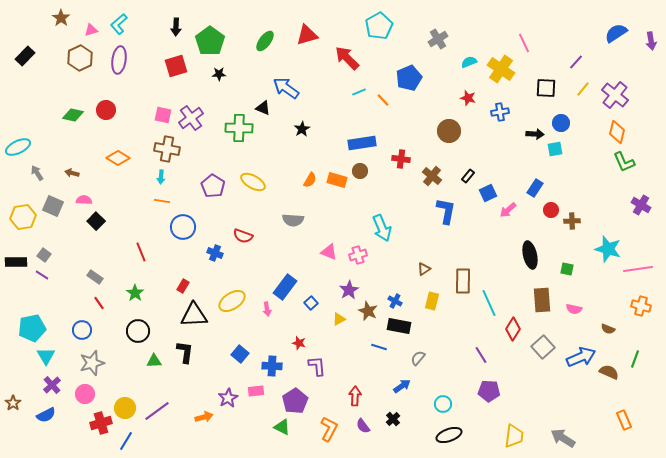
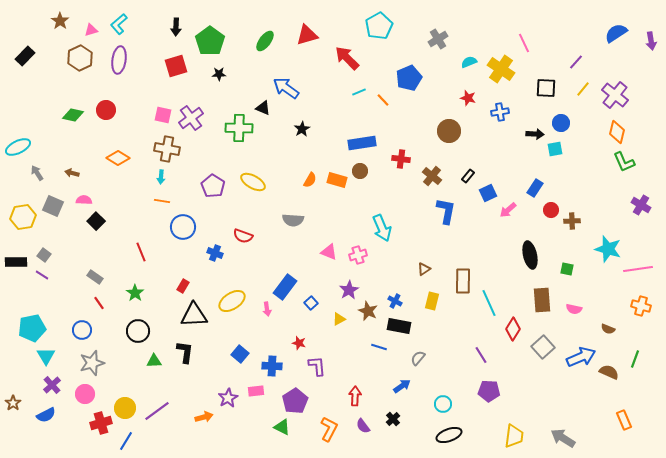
brown star at (61, 18): moved 1 px left, 3 px down
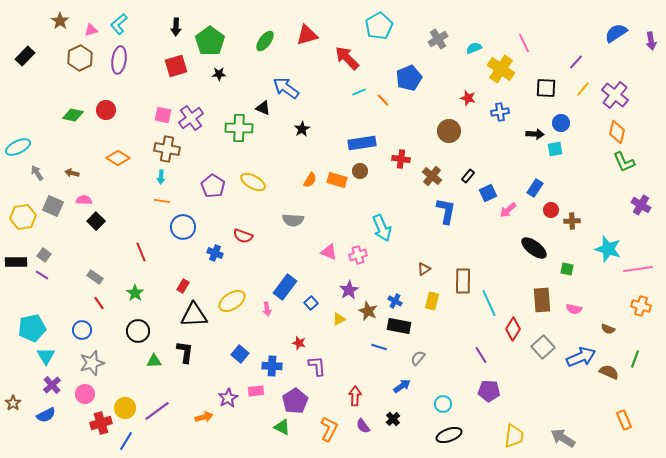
cyan semicircle at (469, 62): moved 5 px right, 14 px up
black ellipse at (530, 255): moved 4 px right, 7 px up; rotated 40 degrees counterclockwise
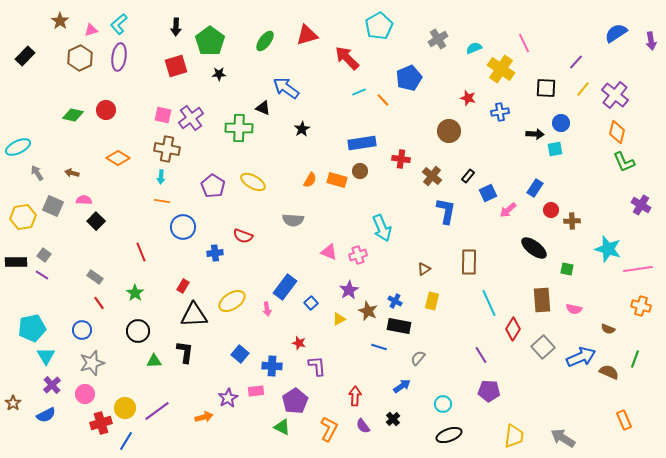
purple ellipse at (119, 60): moved 3 px up
blue cross at (215, 253): rotated 28 degrees counterclockwise
brown rectangle at (463, 281): moved 6 px right, 19 px up
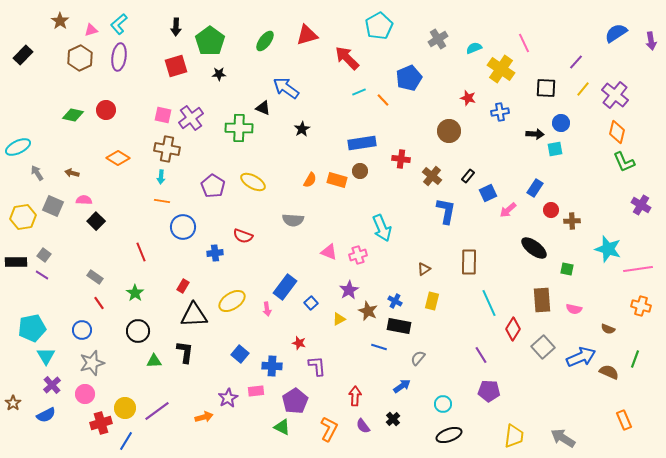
black rectangle at (25, 56): moved 2 px left, 1 px up
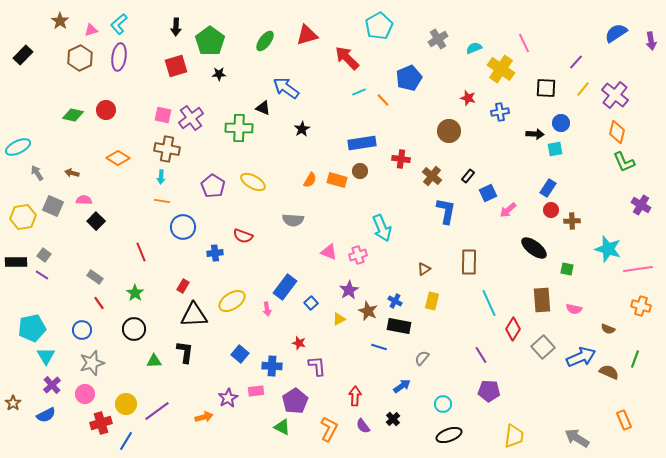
blue rectangle at (535, 188): moved 13 px right
black circle at (138, 331): moved 4 px left, 2 px up
gray semicircle at (418, 358): moved 4 px right
yellow circle at (125, 408): moved 1 px right, 4 px up
gray arrow at (563, 438): moved 14 px right
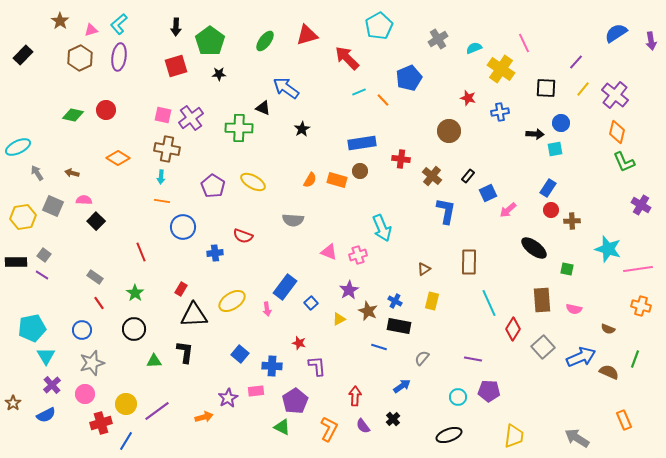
red rectangle at (183, 286): moved 2 px left, 3 px down
purple line at (481, 355): moved 8 px left, 4 px down; rotated 48 degrees counterclockwise
cyan circle at (443, 404): moved 15 px right, 7 px up
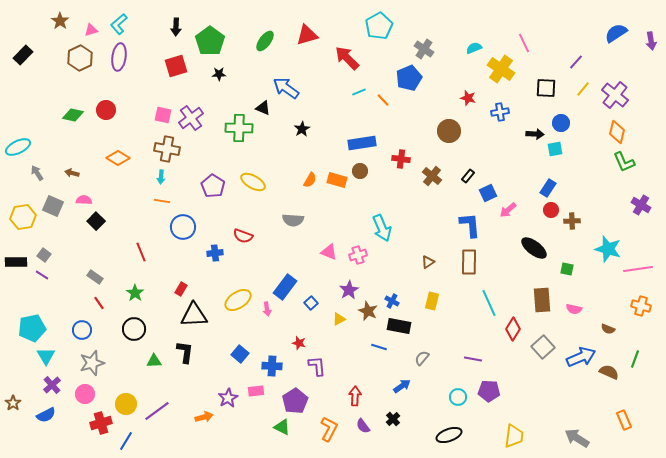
gray cross at (438, 39): moved 14 px left, 10 px down; rotated 24 degrees counterclockwise
blue L-shape at (446, 211): moved 24 px right, 14 px down; rotated 16 degrees counterclockwise
brown triangle at (424, 269): moved 4 px right, 7 px up
yellow ellipse at (232, 301): moved 6 px right, 1 px up
blue cross at (395, 301): moved 3 px left
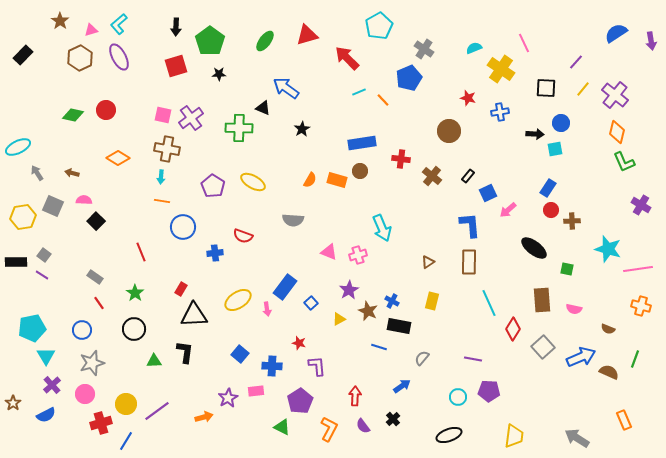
purple ellipse at (119, 57): rotated 36 degrees counterclockwise
purple pentagon at (295, 401): moved 5 px right
